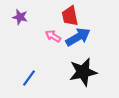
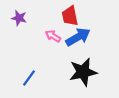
purple star: moved 1 px left, 1 px down
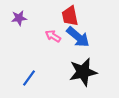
purple star: rotated 21 degrees counterclockwise
blue arrow: rotated 70 degrees clockwise
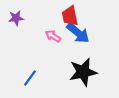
purple star: moved 3 px left
blue arrow: moved 4 px up
blue line: moved 1 px right
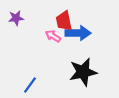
red trapezoid: moved 6 px left, 5 px down
blue arrow: rotated 40 degrees counterclockwise
blue line: moved 7 px down
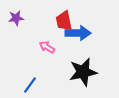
pink arrow: moved 6 px left, 11 px down
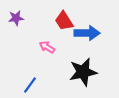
red trapezoid: rotated 20 degrees counterclockwise
blue arrow: moved 9 px right
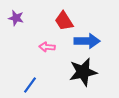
purple star: rotated 21 degrees clockwise
blue arrow: moved 8 px down
pink arrow: rotated 28 degrees counterclockwise
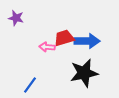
red trapezoid: moved 17 px down; rotated 105 degrees clockwise
black star: moved 1 px right, 1 px down
